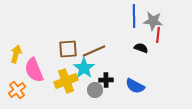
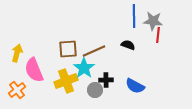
black semicircle: moved 13 px left, 3 px up
yellow arrow: moved 1 px right, 1 px up
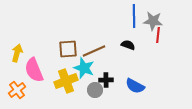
cyan star: rotated 15 degrees counterclockwise
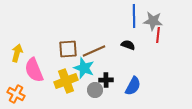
blue semicircle: moved 2 px left; rotated 90 degrees counterclockwise
orange cross: moved 1 px left, 4 px down; rotated 24 degrees counterclockwise
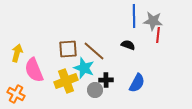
brown line: rotated 65 degrees clockwise
blue semicircle: moved 4 px right, 3 px up
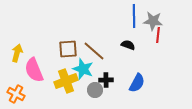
cyan star: moved 1 px left, 1 px down
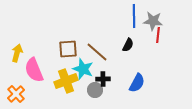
black semicircle: rotated 96 degrees clockwise
brown line: moved 3 px right, 1 px down
black cross: moved 3 px left, 1 px up
orange cross: rotated 18 degrees clockwise
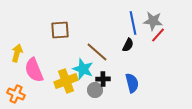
blue line: moved 1 px left, 7 px down; rotated 10 degrees counterclockwise
red line: rotated 35 degrees clockwise
brown square: moved 8 px left, 19 px up
blue semicircle: moved 5 px left; rotated 42 degrees counterclockwise
orange cross: rotated 24 degrees counterclockwise
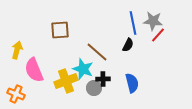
yellow arrow: moved 3 px up
gray circle: moved 1 px left, 2 px up
